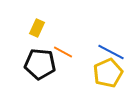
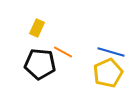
blue line: rotated 12 degrees counterclockwise
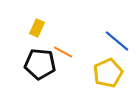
blue line: moved 6 px right, 11 px up; rotated 24 degrees clockwise
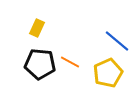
orange line: moved 7 px right, 10 px down
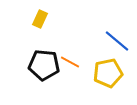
yellow rectangle: moved 3 px right, 9 px up
black pentagon: moved 4 px right, 1 px down
yellow pentagon: rotated 12 degrees clockwise
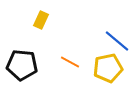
yellow rectangle: moved 1 px right, 1 px down
black pentagon: moved 22 px left
yellow pentagon: moved 5 px up
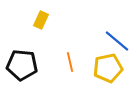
orange line: rotated 48 degrees clockwise
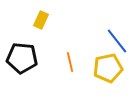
blue line: rotated 12 degrees clockwise
black pentagon: moved 7 px up
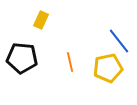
blue line: moved 2 px right
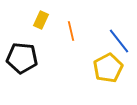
orange line: moved 1 px right, 31 px up
yellow pentagon: rotated 16 degrees counterclockwise
